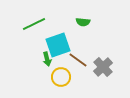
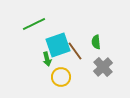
green semicircle: moved 13 px right, 20 px down; rotated 80 degrees clockwise
brown line: moved 3 px left, 9 px up; rotated 18 degrees clockwise
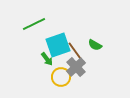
green semicircle: moved 1 px left, 3 px down; rotated 56 degrees counterclockwise
green arrow: rotated 24 degrees counterclockwise
gray cross: moved 27 px left
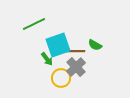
brown line: rotated 54 degrees counterclockwise
yellow circle: moved 1 px down
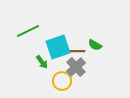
green line: moved 6 px left, 7 px down
cyan square: moved 2 px down
green arrow: moved 5 px left, 3 px down
yellow circle: moved 1 px right, 3 px down
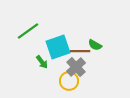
green line: rotated 10 degrees counterclockwise
brown line: moved 5 px right
yellow circle: moved 7 px right
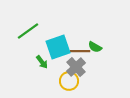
green semicircle: moved 2 px down
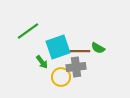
green semicircle: moved 3 px right, 1 px down
gray cross: rotated 36 degrees clockwise
yellow circle: moved 8 px left, 4 px up
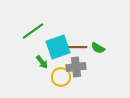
green line: moved 5 px right
brown line: moved 3 px left, 4 px up
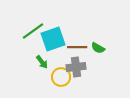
cyan square: moved 5 px left, 8 px up
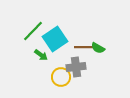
green line: rotated 10 degrees counterclockwise
cyan square: moved 2 px right; rotated 15 degrees counterclockwise
brown line: moved 7 px right
green arrow: moved 1 px left, 7 px up; rotated 16 degrees counterclockwise
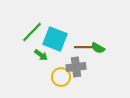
green line: moved 1 px left, 1 px down
cyan square: rotated 35 degrees counterclockwise
